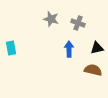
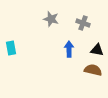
gray cross: moved 5 px right
black triangle: moved 2 px down; rotated 24 degrees clockwise
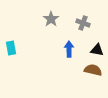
gray star: rotated 21 degrees clockwise
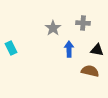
gray star: moved 2 px right, 9 px down
gray cross: rotated 16 degrees counterclockwise
cyan rectangle: rotated 16 degrees counterclockwise
brown semicircle: moved 3 px left, 1 px down
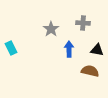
gray star: moved 2 px left, 1 px down
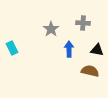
cyan rectangle: moved 1 px right
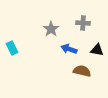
blue arrow: rotated 70 degrees counterclockwise
brown semicircle: moved 8 px left
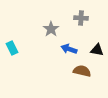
gray cross: moved 2 px left, 5 px up
